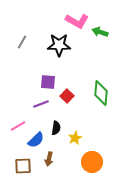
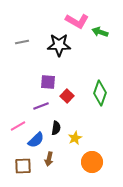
gray line: rotated 48 degrees clockwise
green diamond: moved 1 px left; rotated 15 degrees clockwise
purple line: moved 2 px down
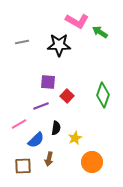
green arrow: rotated 14 degrees clockwise
green diamond: moved 3 px right, 2 px down
pink line: moved 1 px right, 2 px up
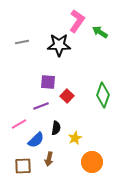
pink L-shape: rotated 85 degrees counterclockwise
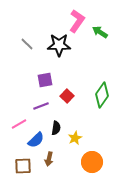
gray line: moved 5 px right, 2 px down; rotated 56 degrees clockwise
purple square: moved 3 px left, 2 px up; rotated 14 degrees counterclockwise
green diamond: moved 1 px left; rotated 15 degrees clockwise
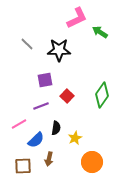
pink L-shape: moved 3 px up; rotated 30 degrees clockwise
black star: moved 5 px down
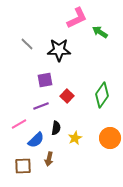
orange circle: moved 18 px right, 24 px up
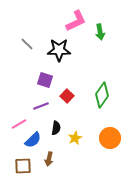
pink L-shape: moved 1 px left, 3 px down
green arrow: rotated 133 degrees counterclockwise
purple square: rotated 28 degrees clockwise
blue semicircle: moved 3 px left
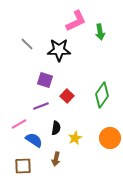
blue semicircle: moved 1 px right; rotated 102 degrees counterclockwise
brown arrow: moved 7 px right
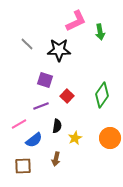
black semicircle: moved 1 px right, 2 px up
blue semicircle: rotated 108 degrees clockwise
